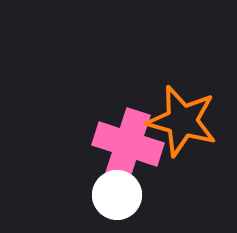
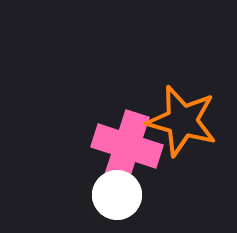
pink cross: moved 1 px left, 2 px down
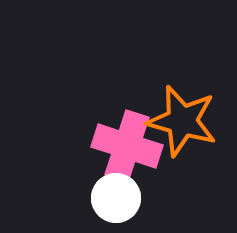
white circle: moved 1 px left, 3 px down
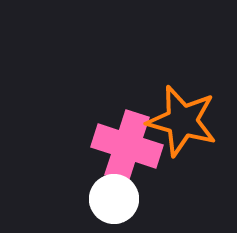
white circle: moved 2 px left, 1 px down
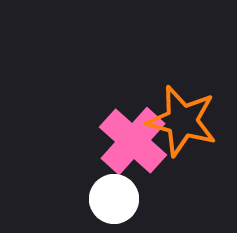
pink cross: moved 6 px right, 5 px up; rotated 24 degrees clockwise
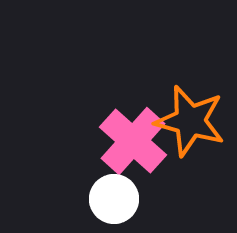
orange star: moved 8 px right
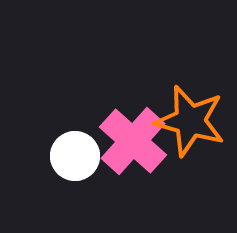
white circle: moved 39 px left, 43 px up
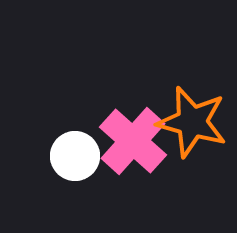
orange star: moved 2 px right, 1 px down
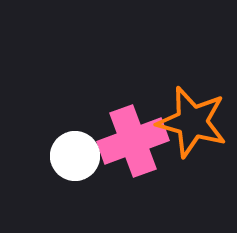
pink cross: rotated 28 degrees clockwise
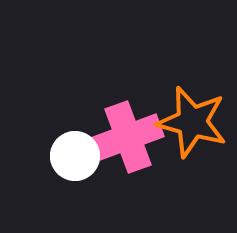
pink cross: moved 5 px left, 4 px up
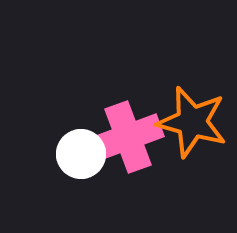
white circle: moved 6 px right, 2 px up
